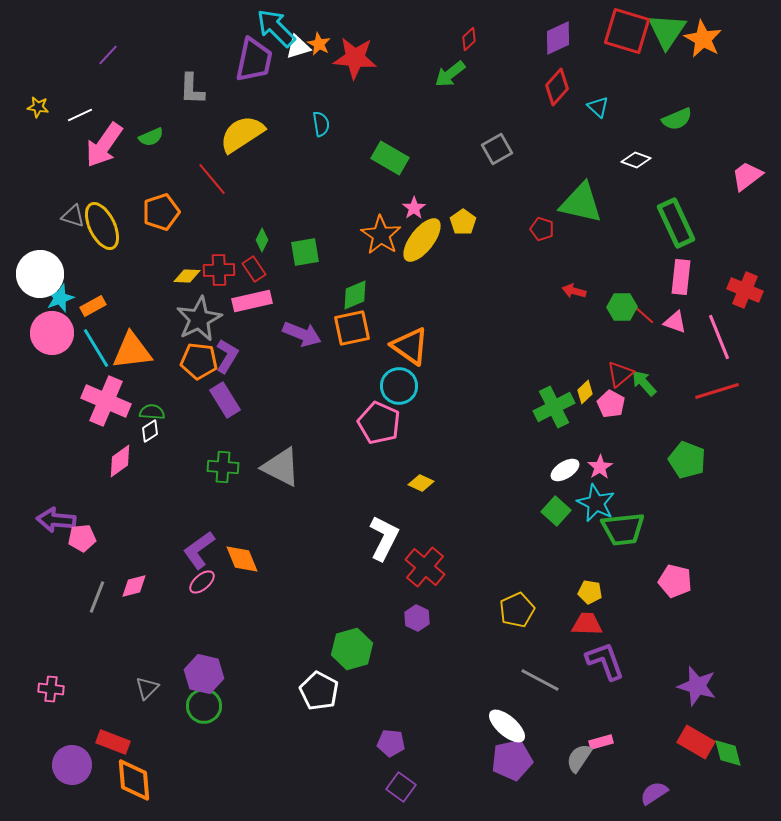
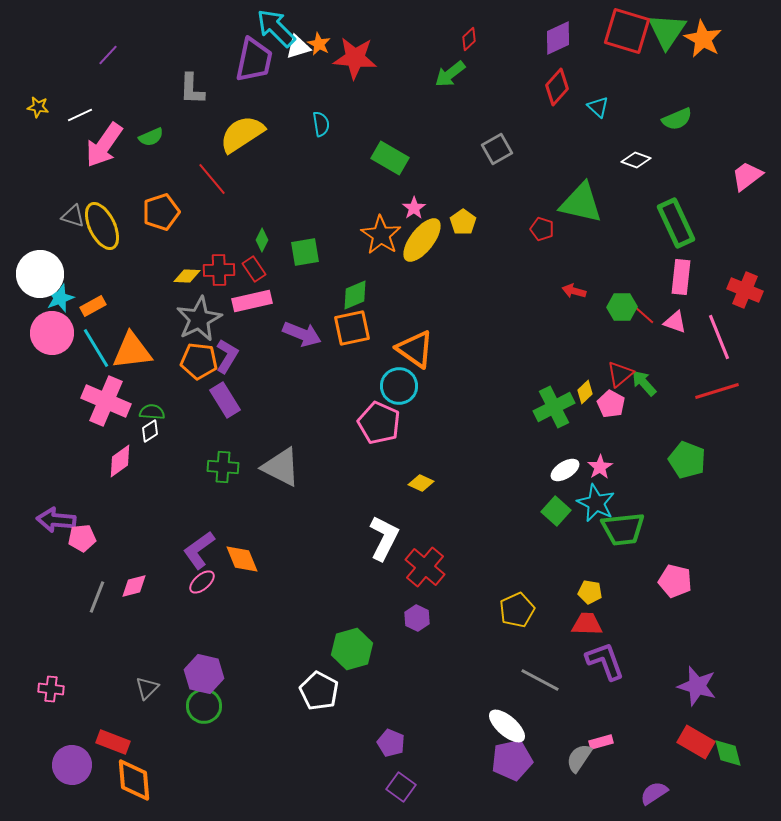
orange triangle at (410, 346): moved 5 px right, 3 px down
purple pentagon at (391, 743): rotated 16 degrees clockwise
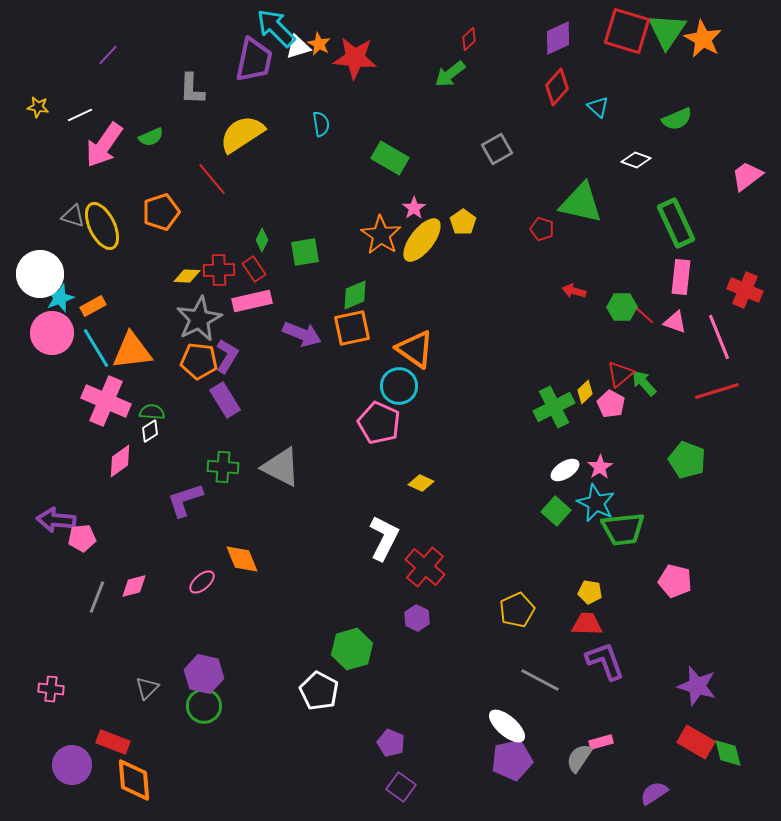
purple L-shape at (199, 550): moved 14 px left, 50 px up; rotated 18 degrees clockwise
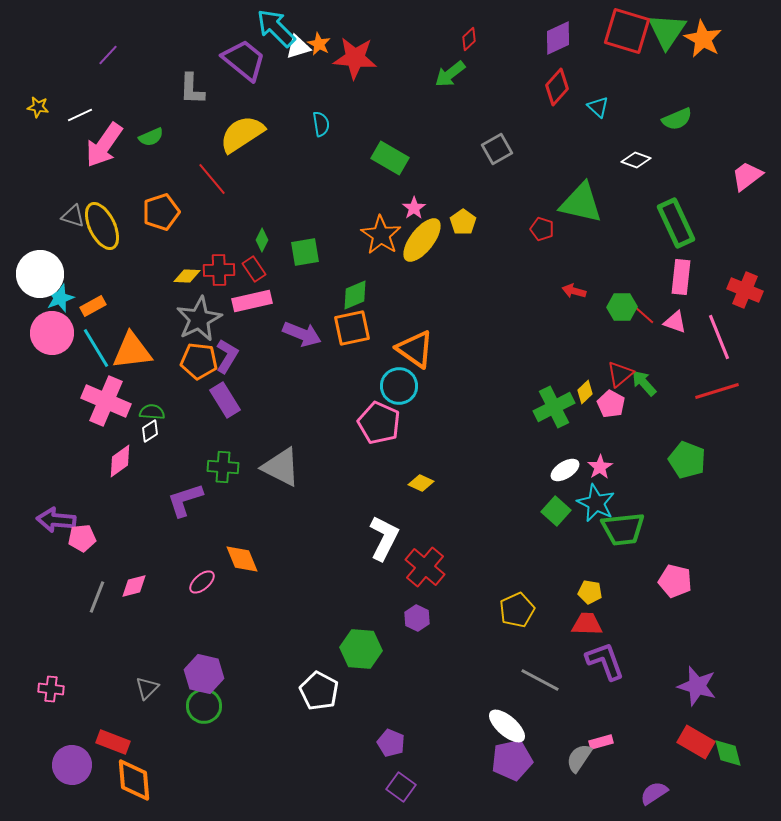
purple trapezoid at (254, 60): moved 10 px left; rotated 63 degrees counterclockwise
green hexagon at (352, 649): moved 9 px right; rotated 21 degrees clockwise
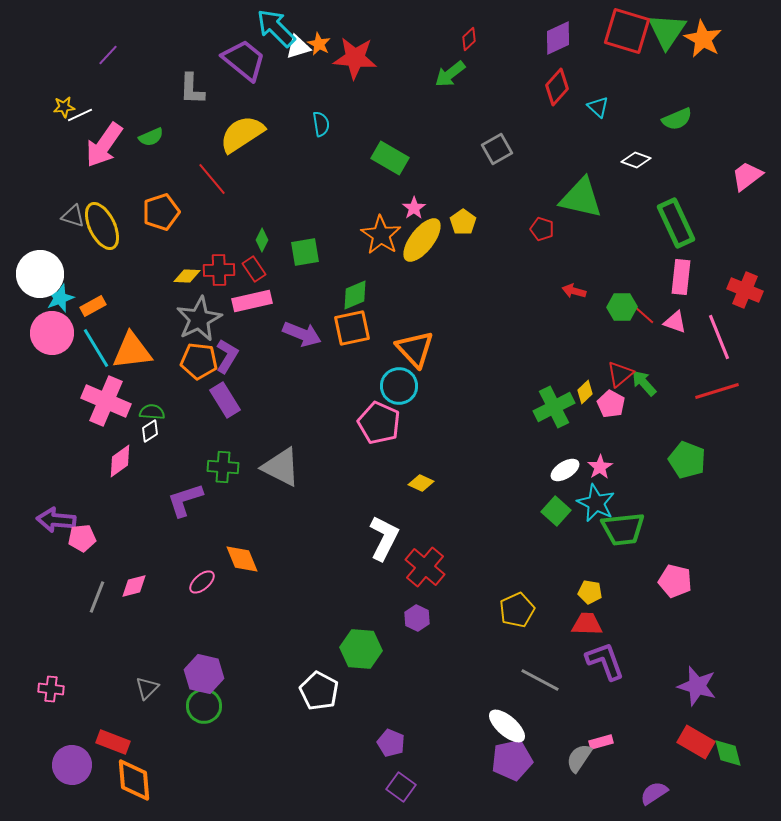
yellow star at (38, 107): moved 26 px right; rotated 15 degrees counterclockwise
green triangle at (581, 203): moved 5 px up
orange triangle at (415, 349): rotated 12 degrees clockwise
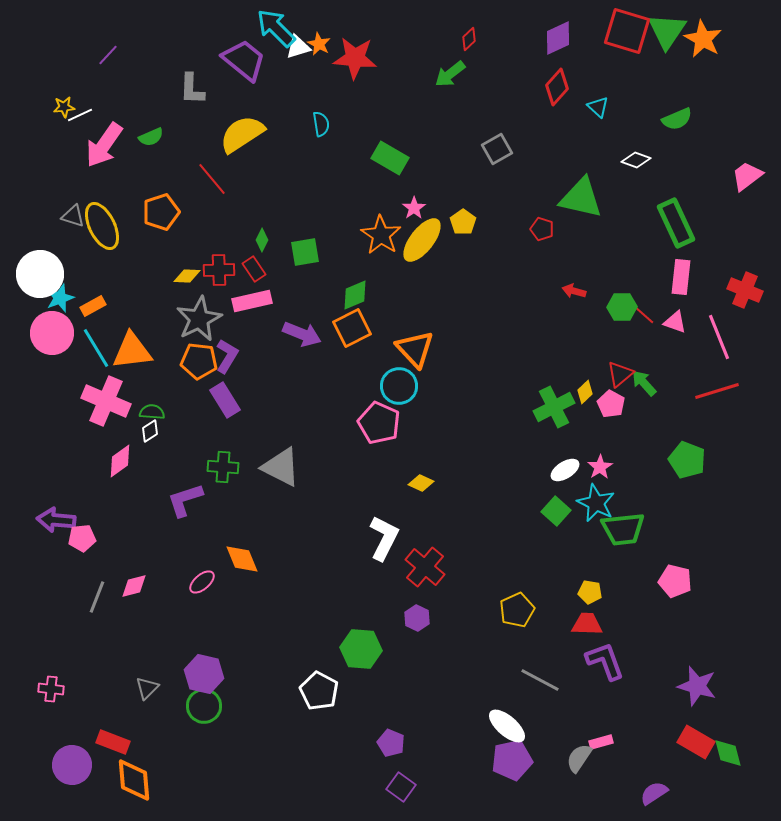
orange square at (352, 328): rotated 15 degrees counterclockwise
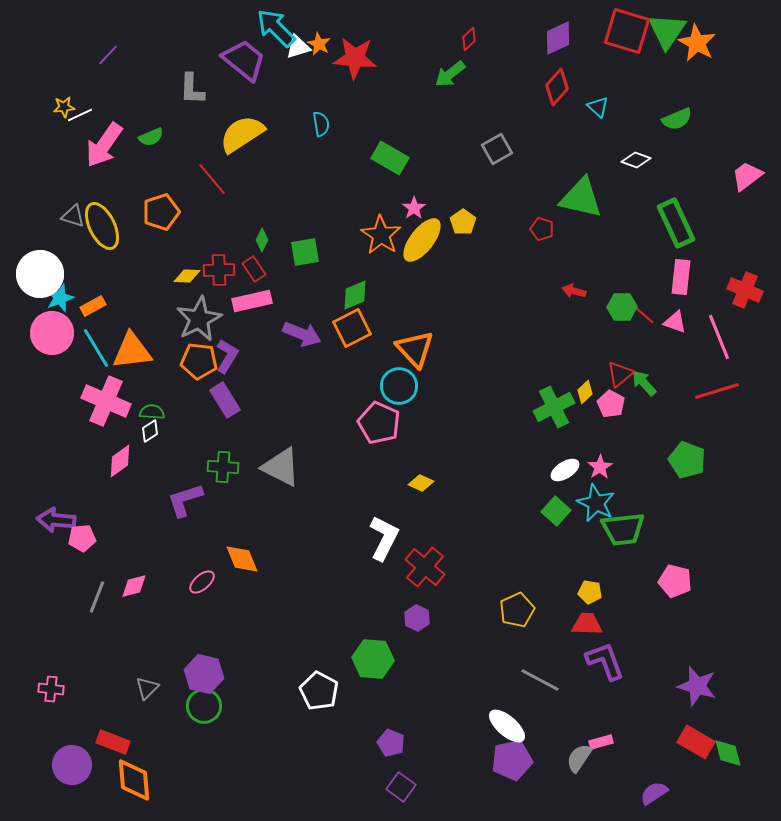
orange star at (703, 39): moved 6 px left, 4 px down
green hexagon at (361, 649): moved 12 px right, 10 px down
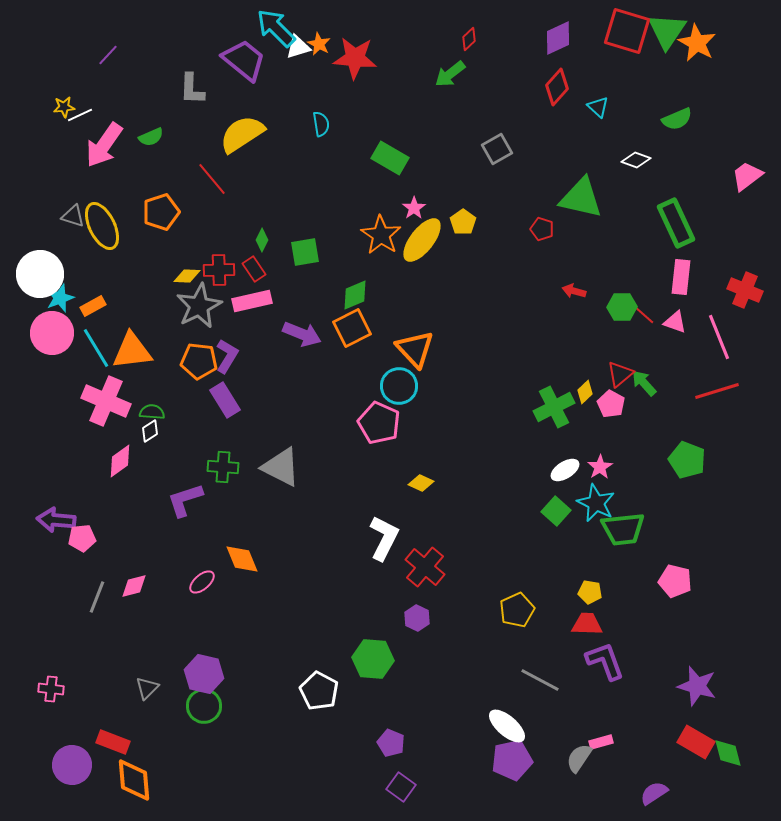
gray star at (199, 319): moved 13 px up
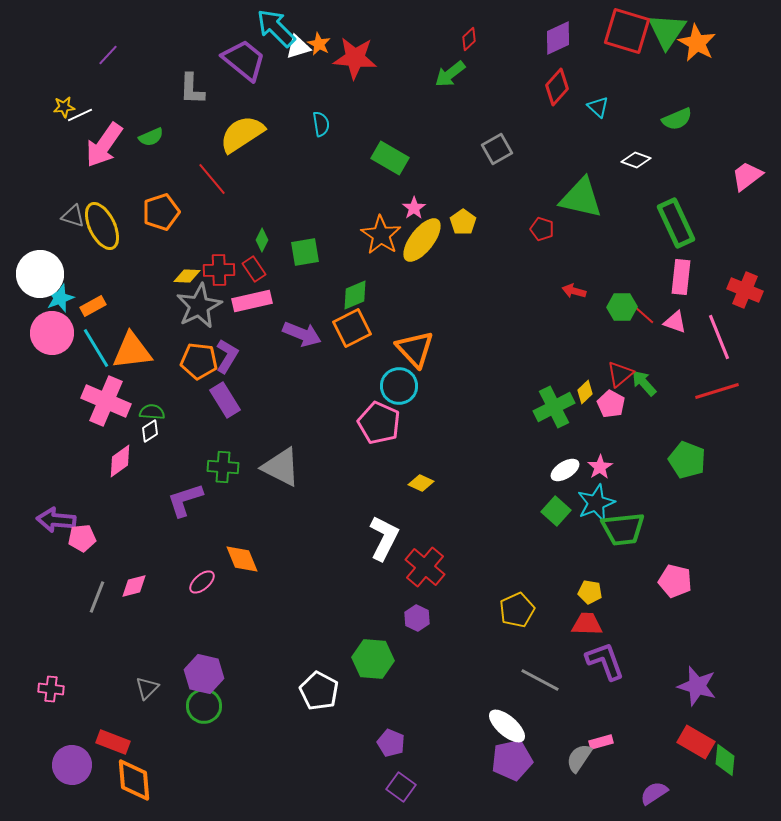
cyan star at (596, 503): rotated 24 degrees clockwise
green diamond at (728, 753): moved 3 px left, 7 px down; rotated 20 degrees clockwise
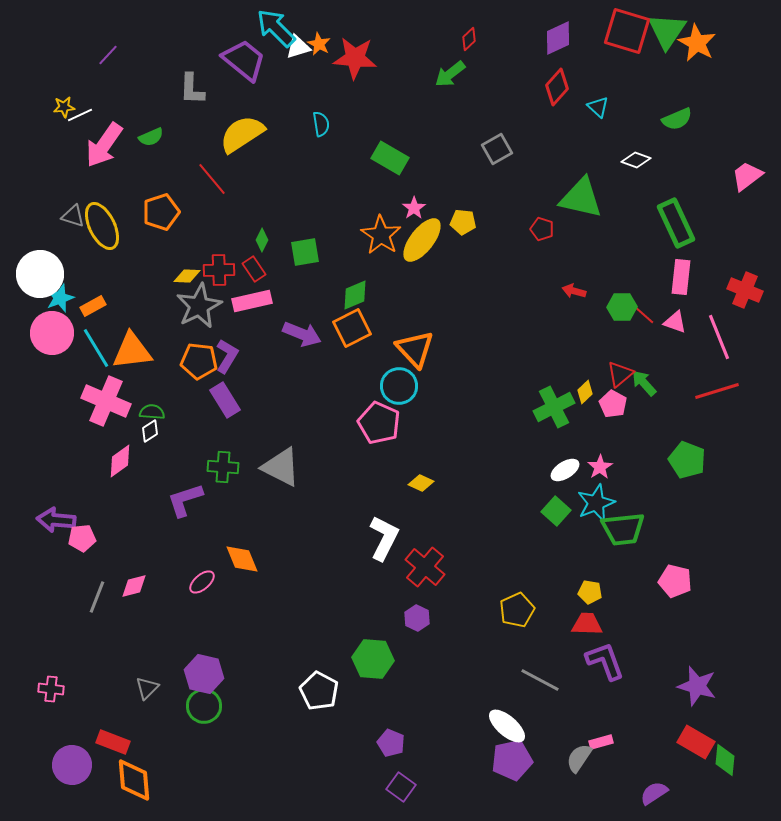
yellow pentagon at (463, 222): rotated 30 degrees counterclockwise
pink pentagon at (611, 404): moved 2 px right
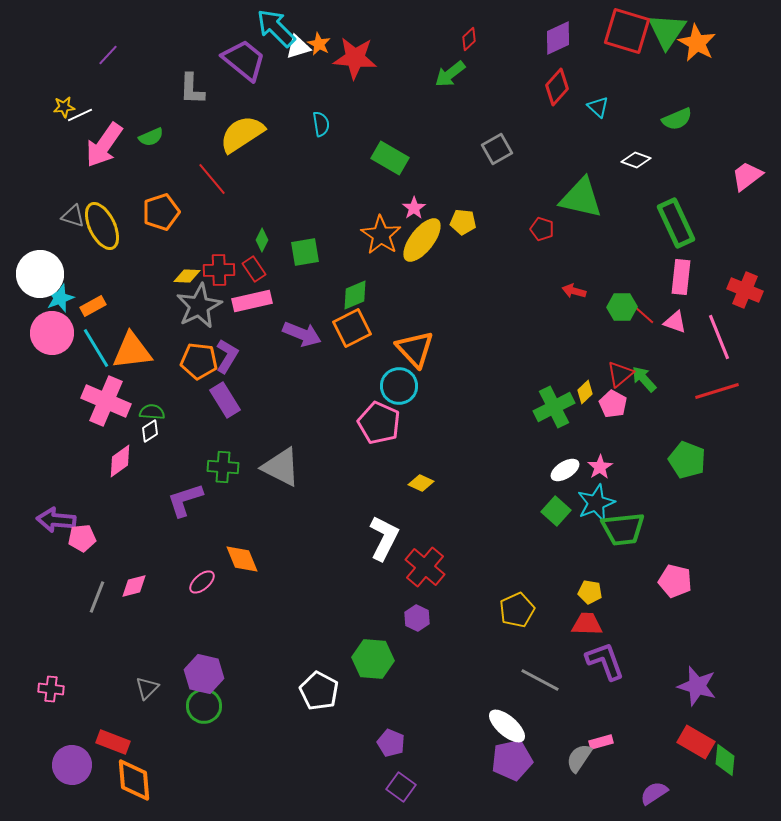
green arrow at (644, 383): moved 4 px up
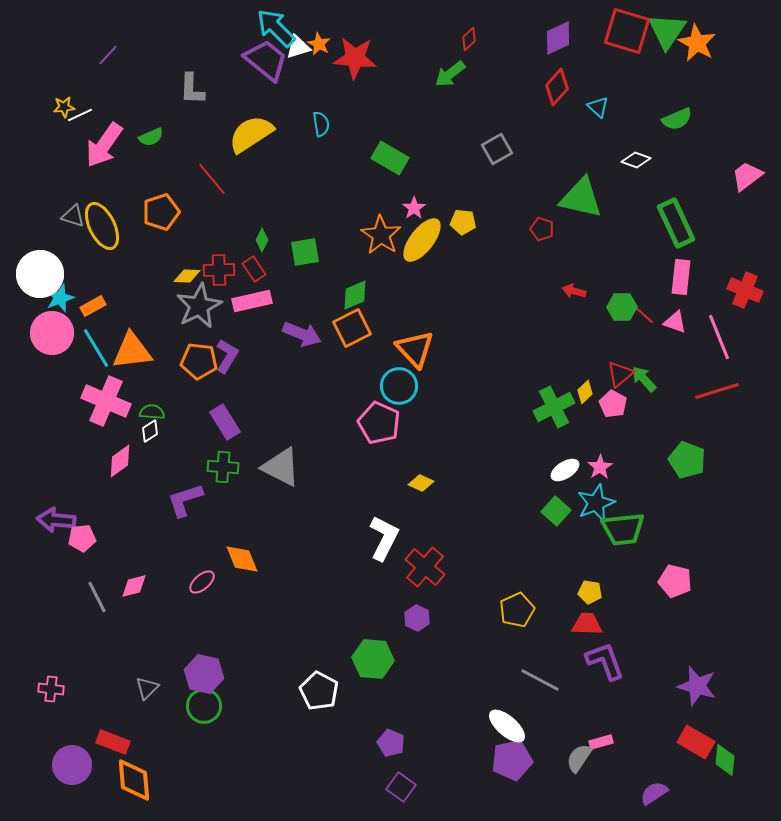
purple trapezoid at (244, 60): moved 22 px right
yellow semicircle at (242, 134): moved 9 px right
purple rectangle at (225, 400): moved 22 px down
gray line at (97, 597): rotated 48 degrees counterclockwise
